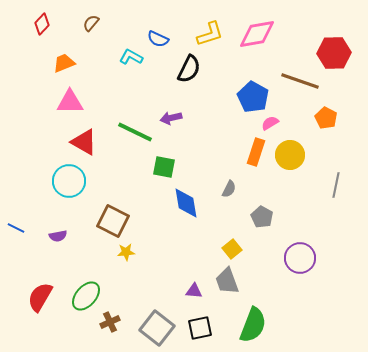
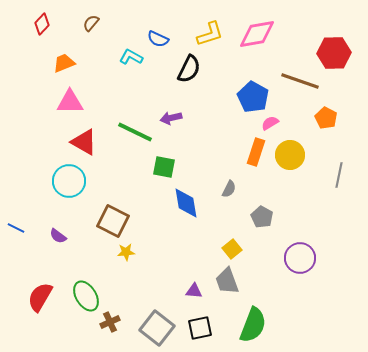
gray line: moved 3 px right, 10 px up
purple semicircle: rotated 48 degrees clockwise
green ellipse: rotated 72 degrees counterclockwise
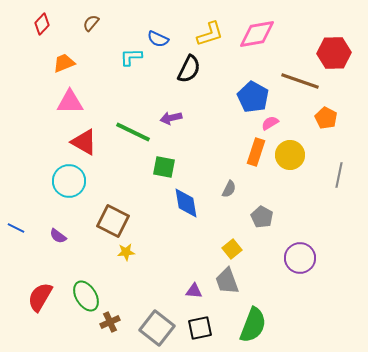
cyan L-shape: rotated 30 degrees counterclockwise
green line: moved 2 px left
